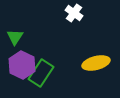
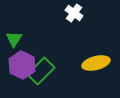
green triangle: moved 1 px left, 2 px down
green rectangle: moved 2 px up; rotated 12 degrees clockwise
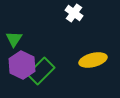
yellow ellipse: moved 3 px left, 3 px up
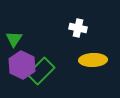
white cross: moved 4 px right, 15 px down; rotated 24 degrees counterclockwise
yellow ellipse: rotated 12 degrees clockwise
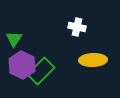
white cross: moved 1 px left, 1 px up
